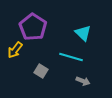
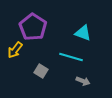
cyan triangle: rotated 24 degrees counterclockwise
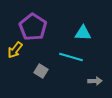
cyan triangle: rotated 18 degrees counterclockwise
gray arrow: moved 12 px right; rotated 24 degrees counterclockwise
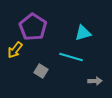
cyan triangle: rotated 18 degrees counterclockwise
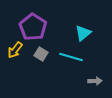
cyan triangle: rotated 24 degrees counterclockwise
gray square: moved 17 px up
